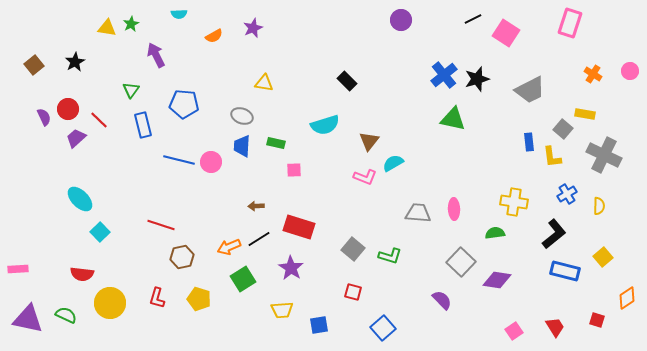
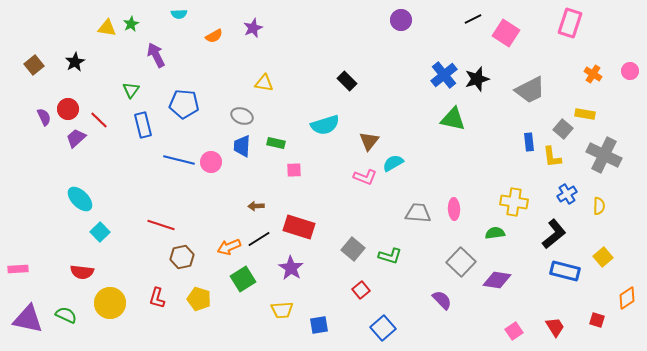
red semicircle at (82, 274): moved 2 px up
red square at (353, 292): moved 8 px right, 2 px up; rotated 36 degrees clockwise
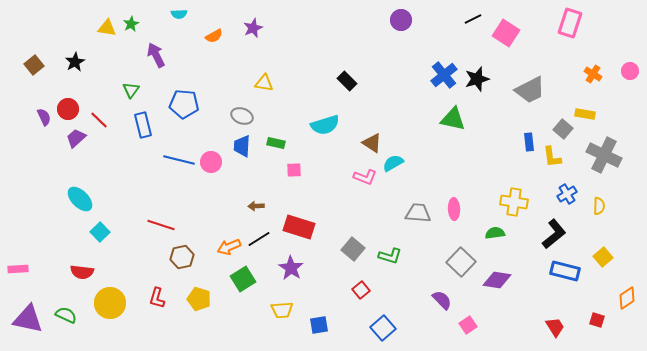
brown triangle at (369, 141): moved 3 px right, 2 px down; rotated 35 degrees counterclockwise
pink square at (514, 331): moved 46 px left, 6 px up
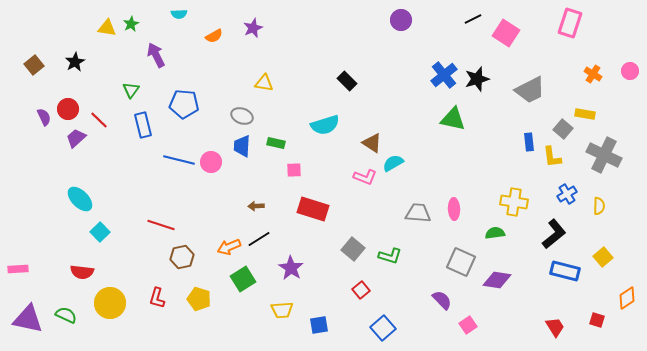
red rectangle at (299, 227): moved 14 px right, 18 px up
gray square at (461, 262): rotated 20 degrees counterclockwise
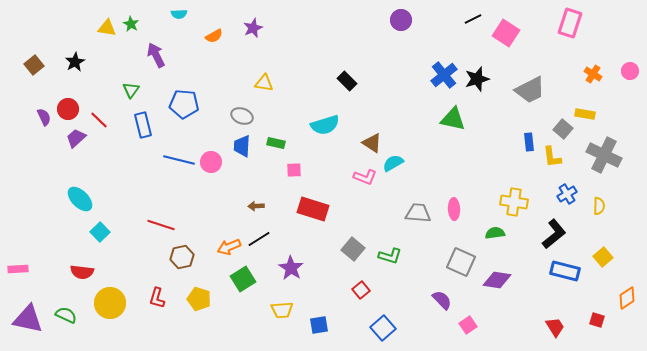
green star at (131, 24): rotated 14 degrees counterclockwise
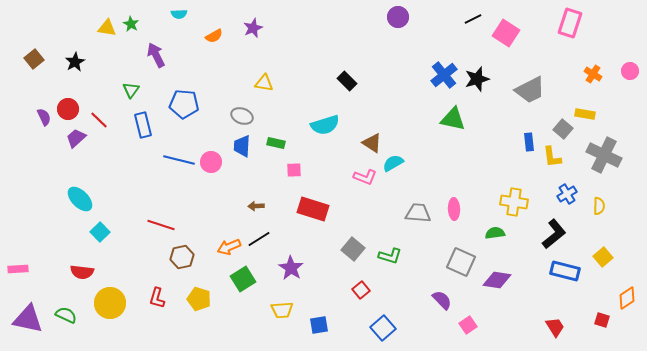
purple circle at (401, 20): moved 3 px left, 3 px up
brown square at (34, 65): moved 6 px up
red square at (597, 320): moved 5 px right
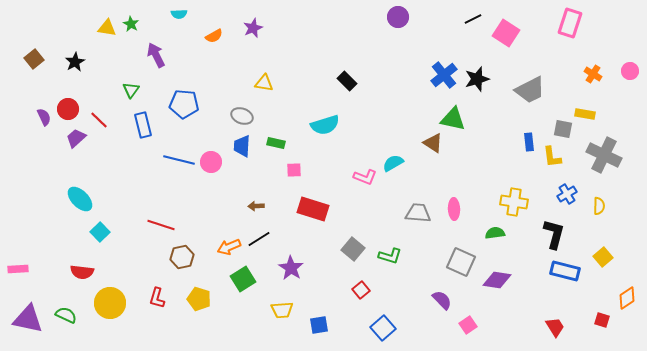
gray square at (563, 129): rotated 30 degrees counterclockwise
brown triangle at (372, 143): moved 61 px right
black L-shape at (554, 234): rotated 36 degrees counterclockwise
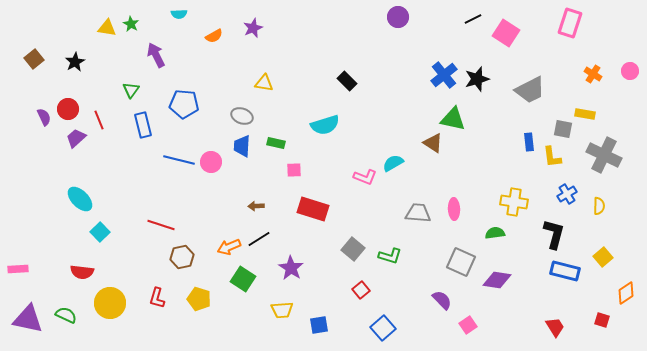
red line at (99, 120): rotated 24 degrees clockwise
green square at (243, 279): rotated 25 degrees counterclockwise
orange diamond at (627, 298): moved 1 px left, 5 px up
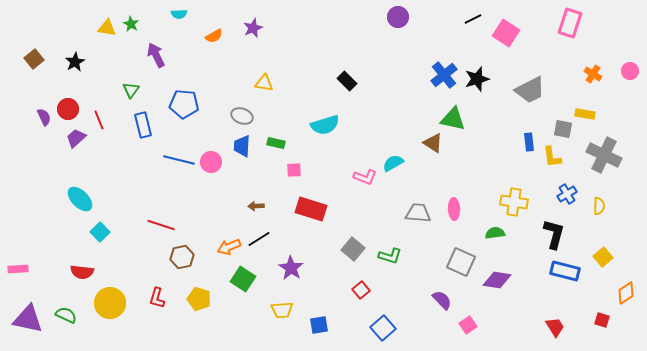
red rectangle at (313, 209): moved 2 px left
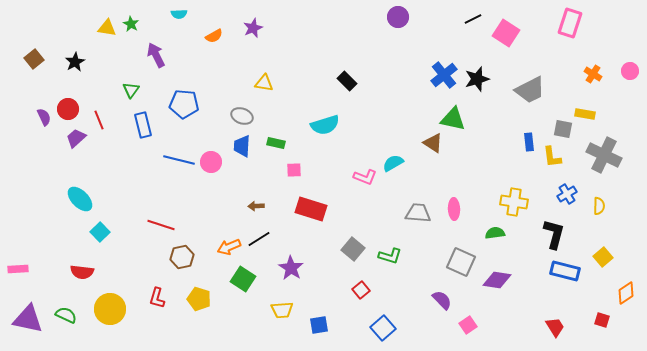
yellow circle at (110, 303): moved 6 px down
